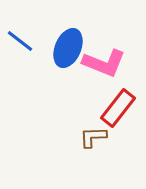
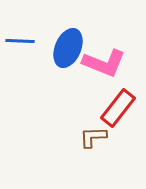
blue line: rotated 36 degrees counterclockwise
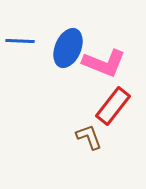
red rectangle: moved 5 px left, 2 px up
brown L-shape: moved 4 px left; rotated 72 degrees clockwise
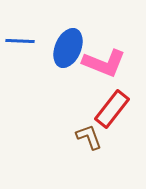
red rectangle: moved 1 px left, 3 px down
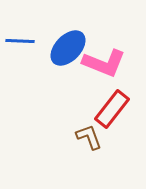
blue ellipse: rotated 21 degrees clockwise
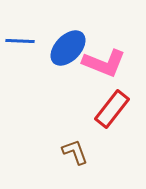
brown L-shape: moved 14 px left, 15 px down
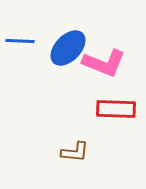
red rectangle: moved 4 px right; rotated 54 degrees clockwise
brown L-shape: rotated 116 degrees clockwise
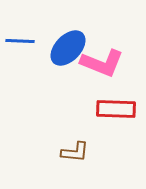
pink L-shape: moved 2 px left
